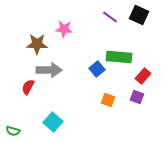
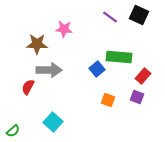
green semicircle: rotated 56 degrees counterclockwise
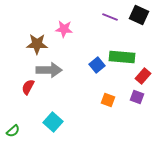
purple line: rotated 14 degrees counterclockwise
green rectangle: moved 3 px right
blue square: moved 4 px up
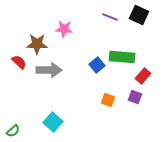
red semicircle: moved 9 px left, 25 px up; rotated 105 degrees clockwise
purple square: moved 2 px left
